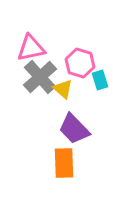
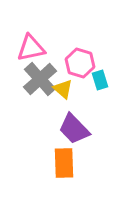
gray cross: moved 2 px down
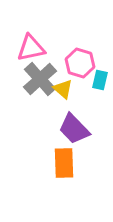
cyan rectangle: rotated 30 degrees clockwise
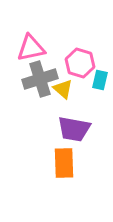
gray cross: rotated 24 degrees clockwise
purple trapezoid: rotated 36 degrees counterclockwise
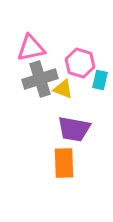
yellow triangle: rotated 20 degrees counterclockwise
